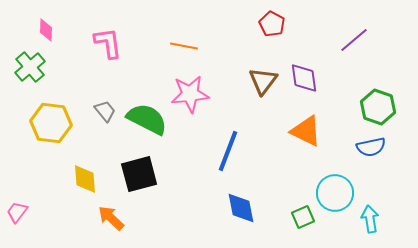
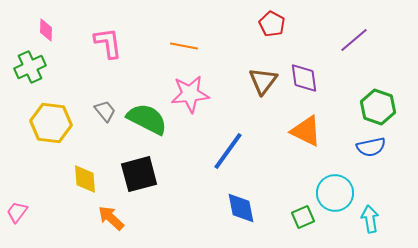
green cross: rotated 16 degrees clockwise
blue line: rotated 15 degrees clockwise
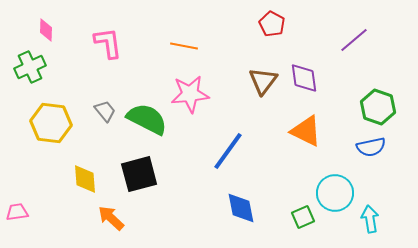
pink trapezoid: rotated 45 degrees clockwise
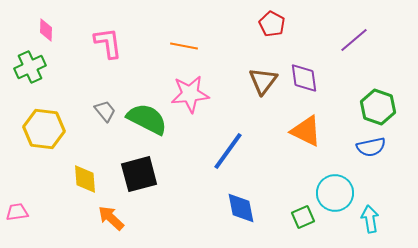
yellow hexagon: moved 7 px left, 6 px down
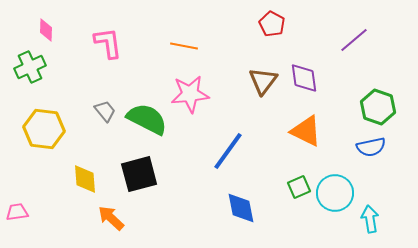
green square: moved 4 px left, 30 px up
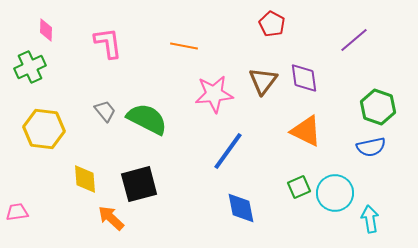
pink star: moved 24 px right
black square: moved 10 px down
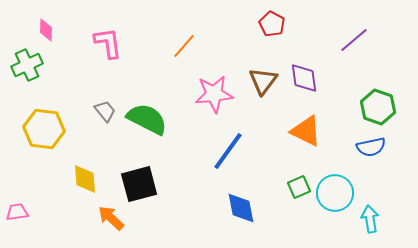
orange line: rotated 60 degrees counterclockwise
green cross: moved 3 px left, 2 px up
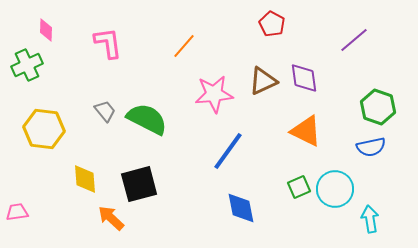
brown triangle: rotated 28 degrees clockwise
cyan circle: moved 4 px up
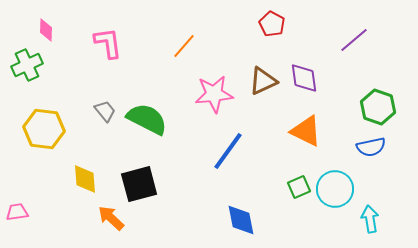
blue diamond: moved 12 px down
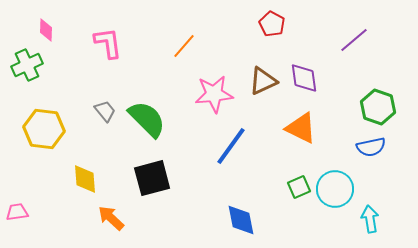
green semicircle: rotated 18 degrees clockwise
orange triangle: moved 5 px left, 3 px up
blue line: moved 3 px right, 5 px up
black square: moved 13 px right, 6 px up
